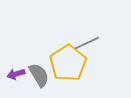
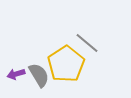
gray line: rotated 65 degrees clockwise
yellow pentagon: moved 2 px left, 1 px down
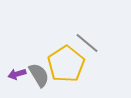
purple arrow: moved 1 px right
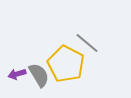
yellow pentagon: rotated 12 degrees counterclockwise
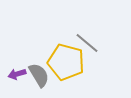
yellow pentagon: moved 2 px up; rotated 12 degrees counterclockwise
